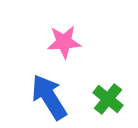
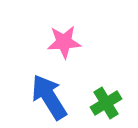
green cross: moved 2 px left, 4 px down; rotated 20 degrees clockwise
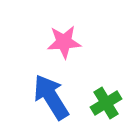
blue arrow: moved 2 px right
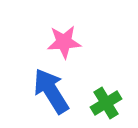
blue arrow: moved 6 px up
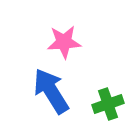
green cross: moved 2 px right, 1 px down; rotated 12 degrees clockwise
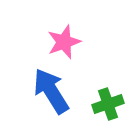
pink star: rotated 16 degrees counterclockwise
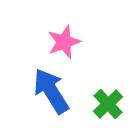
green cross: rotated 24 degrees counterclockwise
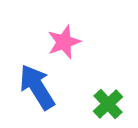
blue arrow: moved 14 px left, 4 px up
